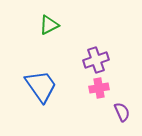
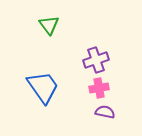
green triangle: rotated 40 degrees counterclockwise
blue trapezoid: moved 2 px right, 1 px down
purple semicircle: moved 17 px left; rotated 54 degrees counterclockwise
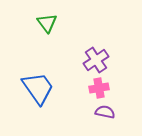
green triangle: moved 2 px left, 2 px up
purple cross: rotated 15 degrees counterclockwise
blue trapezoid: moved 5 px left, 1 px down
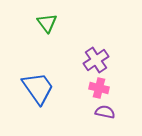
pink cross: rotated 24 degrees clockwise
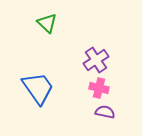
green triangle: rotated 10 degrees counterclockwise
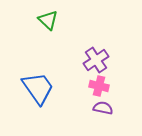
green triangle: moved 1 px right, 3 px up
pink cross: moved 2 px up
purple semicircle: moved 2 px left, 4 px up
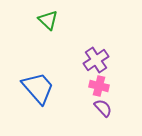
blue trapezoid: rotated 6 degrees counterclockwise
purple semicircle: rotated 36 degrees clockwise
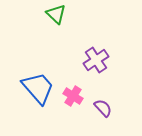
green triangle: moved 8 px right, 6 px up
pink cross: moved 26 px left, 10 px down; rotated 18 degrees clockwise
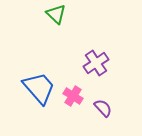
purple cross: moved 3 px down
blue trapezoid: moved 1 px right
